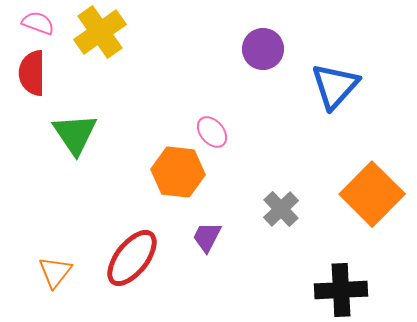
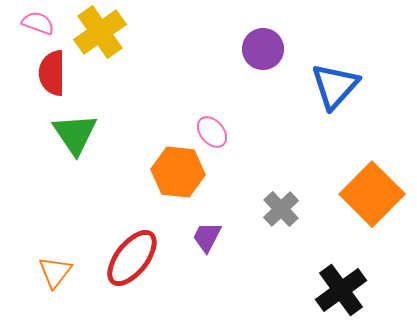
red semicircle: moved 20 px right
black cross: rotated 33 degrees counterclockwise
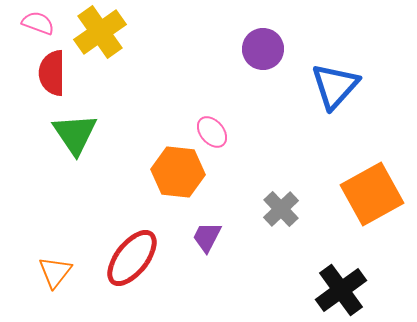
orange square: rotated 16 degrees clockwise
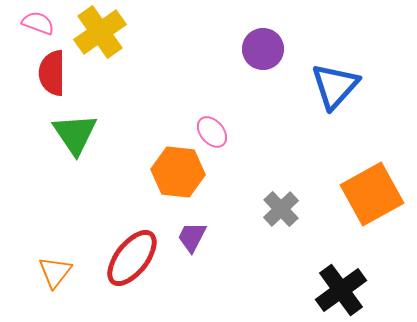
purple trapezoid: moved 15 px left
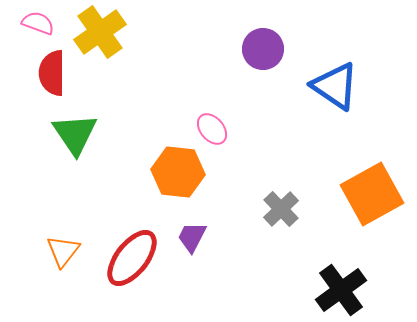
blue triangle: rotated 38 degrees counterclockwise
pink ellipse: moved 3 px up
orange triangle: moved 8 px right, 21 px up
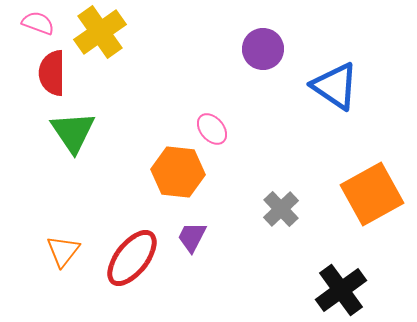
green triangle: moved 2 px left, 2 px up
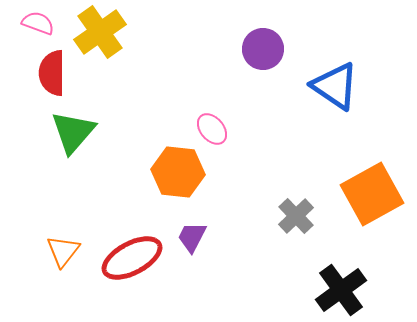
green triangle: rotated 15 degrees clockwise
gray cross: moved 15 px right, 7 px down
red ellipse: rotated 24 degrees clockwise
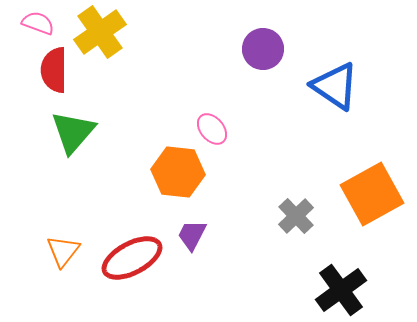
red semicircle: moved 2 px right, 3 px up
purple trapezoid: moved 2 px up
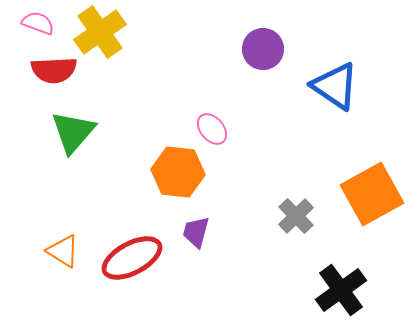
red semicircle: rotated 93 degrees counterclockwise
purple trapezoid: moved 4 px right, 3 px up; rotated 12 degrees counterclockwise
orange triangle: rotated 36 degrees counterclockwise
